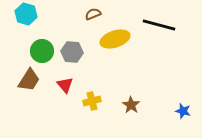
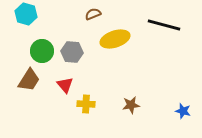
black line: moved 5 px right
yellow cross: moved 6 px left, 3 px down; rotated 18 degrees clockwise
brown star: rotated 30 degrees clockwise
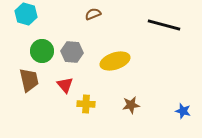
yellow ellipse: moved 22 px down
brown trapezoid: rotated 45 degrees counterclockwise
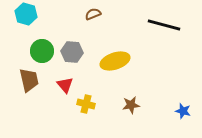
yellow cross: rotated 12 degrees clockwise
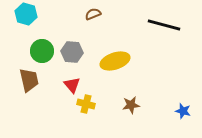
red triangle: moved 7 px right
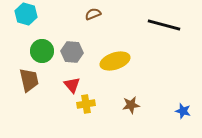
yellow cross: rotated 24 degrees counterclockwise
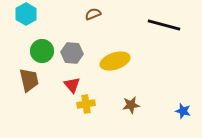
cyan hexagon: rotated 15 degrees clockwise
gray hexagon: moved 1 px down
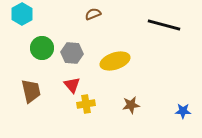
cyan hexagon: moved 4 px left
green circle: moved 3 px up
brown trapezoid: moved 2 px right, 11 px down
blue star: rotated 14 degrees counterclockwise
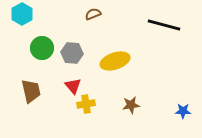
red triangle: moved 1 px right, 1 px down
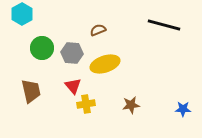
brown semicircle: moved 5 px right, 16 px down
yellow ellipse: moved 10 px left, 3 px down
blue star: moved 2 px up
